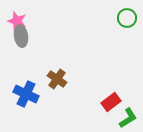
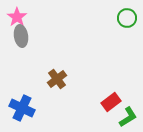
pink star: moved 4 px up; rotated 18 degrees clockwise
brown cross: rotated 18 degrees clockwise
blue cross: moved 4 px left, 14 px down
green L-shape: moved 1 px up
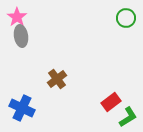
green circle: moved 1 px left
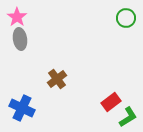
gray ellipse: moved 1 px left, 3 px down
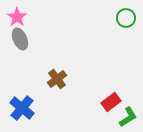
gray ellipse: rotated 15 degrees counterclockwise
blue cross: rotated 15 degrees clockwise
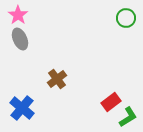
pink star: moved 1 px right, 2 px up
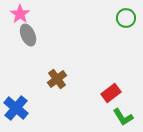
pink star: moved 2 px right, 1 px up
gray ellipse: moved 8 px right, 4 px up
red rectangle: moved 9 px up
blue cross: moved 6 px left
green L-shape: moved 5 px left; rotated 90 degrees clockwise
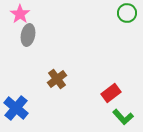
green circle: moved 1 px right, 5 px up
gray ellipse: rotated 35 degrees clockwise
green L-shape: rotated 10 degrees counterclockwise
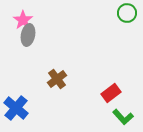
pink star: moved 3 px right, 6 px down
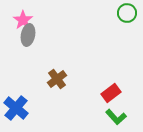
green L-shape: moved 7 px left
